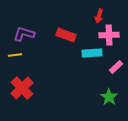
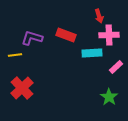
red arrow: rotated 32 degrees counterclockwise
purple L-shape: moved 8 px right, 4 px down
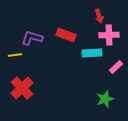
green star: moved 4 px left, 2 px down; rotated 18 degrees clockwise
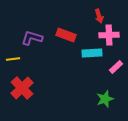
yellow line: moved 2 px left, 4 px down
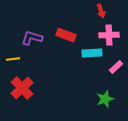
red arrow: moved 2 px right, 5 px up
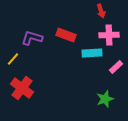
yellow line: rotated 40 degrees counterclockwise
red cross: rotated 10 degrees counterclockwise
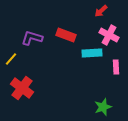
red arrow: rotated 64 degrees clockwise
pink cross: rotated 30 degrees clockwise
yellow line: moved 2 px left
pink rectangle: rotated 48 degrees counterclockwise
green star: moved 2 px left, 8 px down
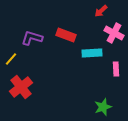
pink cross: moved 5 px right, 2 px up
pink rectangle: moved 2 px down
red cross: moved 1 px left, 1 px up; rotated 15 degrees clockwise
